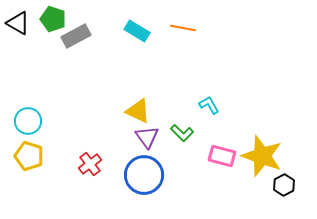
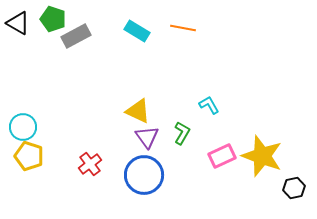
cyan circle: moved 5 px left, 6 px down
green L-shape: rotated 105 degrees counterclockwise
pink rectangle: rotated 40 degrees counterclockwise
black hexagon: moved 10 px right, 3 px down; rotated 15 degrees clockwise
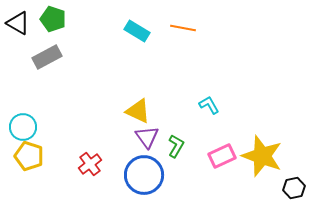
gray rectangle: moved 29 px left, 21 px down
green L-shape: moved 6 px left, 13 px down
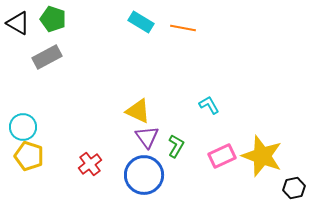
cyan rectangle: moved 4 px right, 9 px up
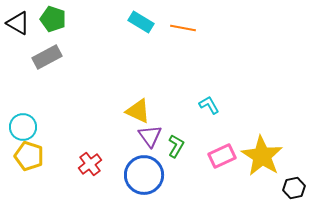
purple triangle: moved 3 px right, 1 px up
yellow star: rotated 12 degrees clockwise
